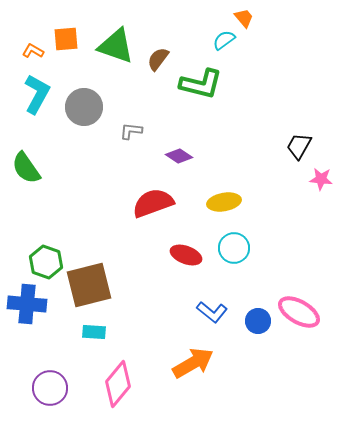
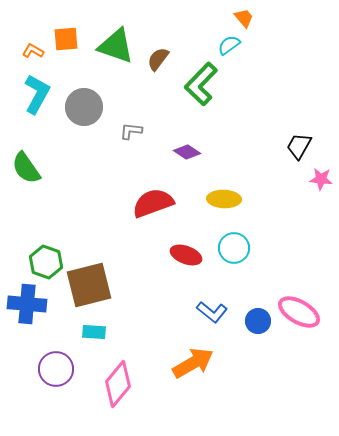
cyan semicircle: moved 5 px right, 5 px down
green L-shape: rotated 120 degrees clockwise
purple diamond: moved 8 px right, 4 px up
yellow ellipse: moved 3 px up; rotated 12 degrees clockwise
purple circle: moved 6 px right, 19 px up
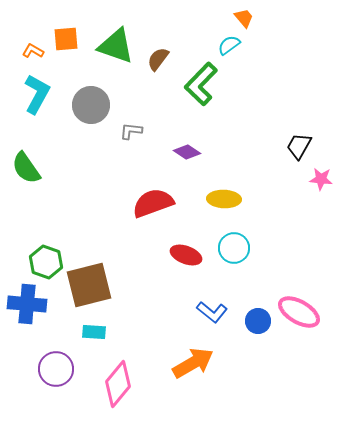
gray circle: moved 7 px right, 2 px up
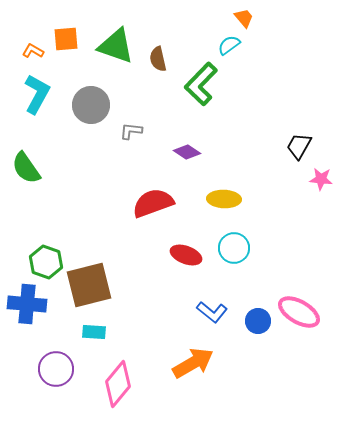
brown semicircle: rotated 50 degrees counterclockwise
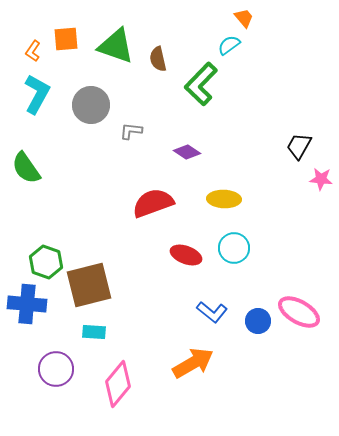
orange L-shape: rotated 85 degrees counterclockwise
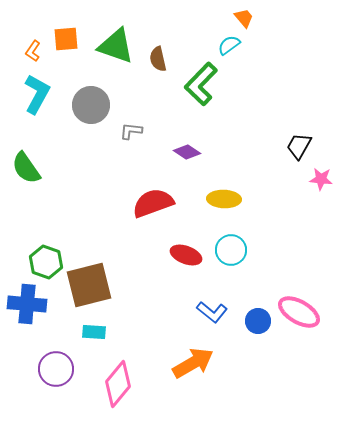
cyan circle: moved 3 px left, 2 px down
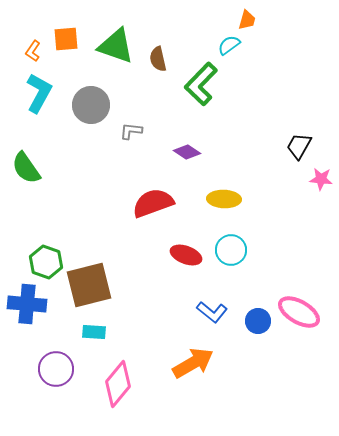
orange trapezoid: moved 3 px right, 2 px down; rotated 55 degrees clockwise
cyan L-shape: moved 2 px right, 1 px up
